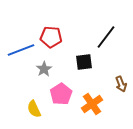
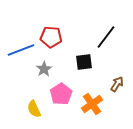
brown arrow: moved 4 px left; rotated 126 degrees counterclockwise
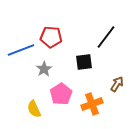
orange cross: rotated 15 degrees clockwise
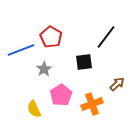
red pentagon: rotated 25 degrees clockwise
brown arrow: rotated 14 degrees clockwise
pink pentagon: moved 1 px down
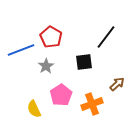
gray star: moved 2 px right, 3 px up
